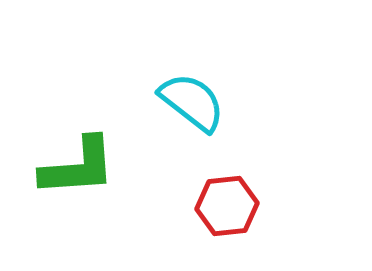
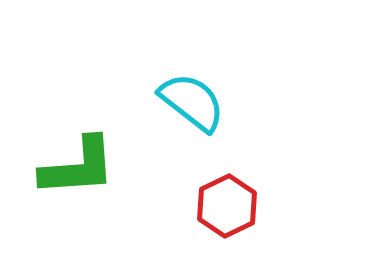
red hexagon: rotated 20 degrees counterclockwise
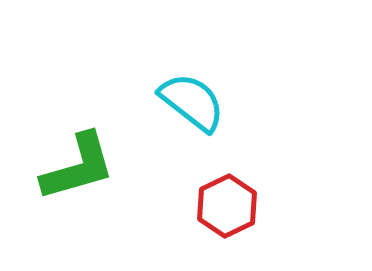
green L-shape: rotated 12 degrees counterclockwise
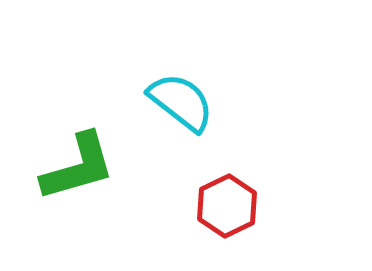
cyan semicircle: moved 11 px left
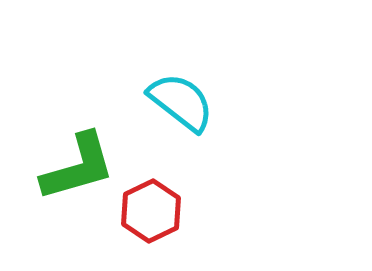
red hexagon: moved 76 px left, 5 px down
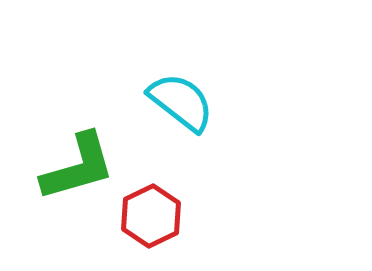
red hexagon: moved 5 px down
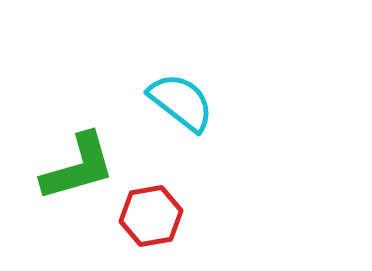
red hexagon: rotated 16 degrees clockwise
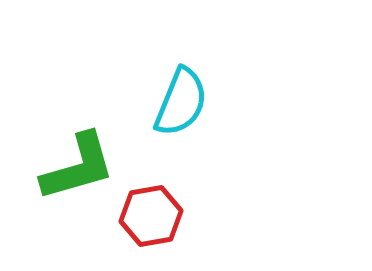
cyan semicircle: rotated 74 degrees clockwise
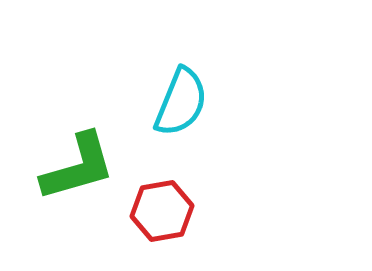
red hexagon: moved 11 px right, 5 px up
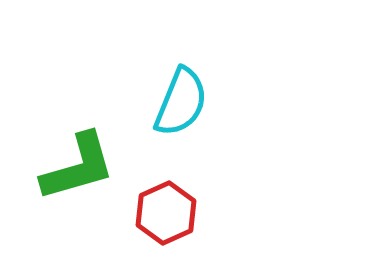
red hexagon: moved 4 px right, 2 px down; rotated 14 degrees counterclockwise
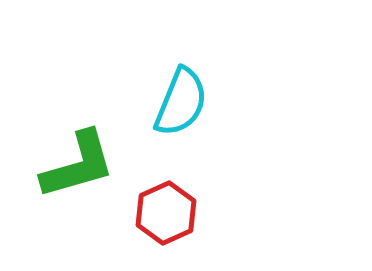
green L-shape: moved 2 px up
